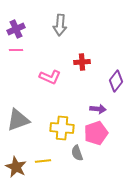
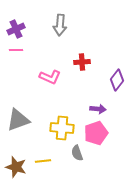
purple diamond: moved 1 px right, 1 px up
brown star: rotated 10 degrees counterclockwise
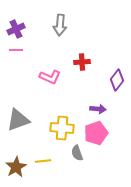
brown star: rotated 25 degrees clockwise
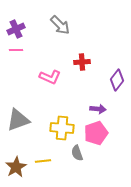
gray arrow: rotated 50 degrees counterclockwise
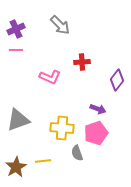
purple arrow: rotated 14 degrees clockwise
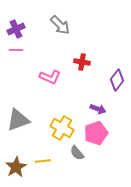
red cross: rotated 14 degrees clockwise
yellow cross: rotated 25 degrees clockwise
gray semicircle: rotated 21 degrees counterclockwise
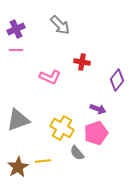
brown star: moved 2 px right
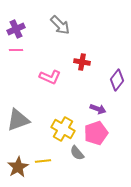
yellow cross: moved 1 px right, 1 px down
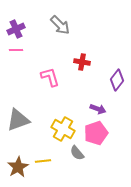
pink L-shape: rotated 130 degrees counterclockwise
